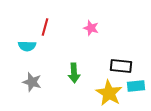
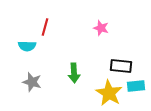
pink star: moved 10 px right
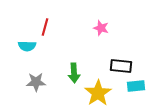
gray star: moved 4 px right; rotated 18 degrees counterclockwise
yellow star: moved 11 px left; rotated 8 degrees clockwise
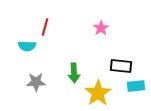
pink star: rotated 21 degrees clockwise
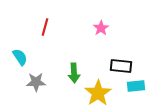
cyan semicircle: moved 7 px left, 11 px down; rotated 126 degrees counterclockwise
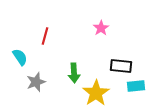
red line: moved 9 px down
gray star: rotated 18 degrees counterclockwise
yellow star: moved 2 px left
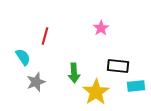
cyan semicircle: moved 3 px right
black rectangle: moved 3 px left
yellow star: moved 1 px up
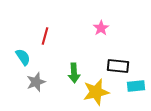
yellow star: rotated 20 degrees clockwise
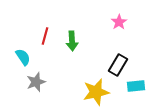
pink star: moved 18 px right, 6 px up
black rectangle: moved 1 px up; rotated 65 degrees counterclockwise
green arrow: moved 2 px left, 32 px up
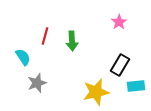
black rectangle: moved 2 px right
gray star: moved 1 px right, 1 px down
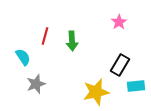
gray star: moved 1 px left, 1 px down
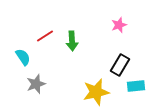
pink star: moved 3 px down; rotated 14 degrees clockwise
red line: rotated 42 degrees clockwise
